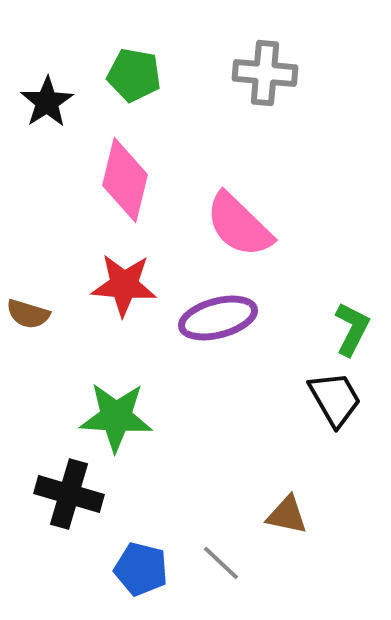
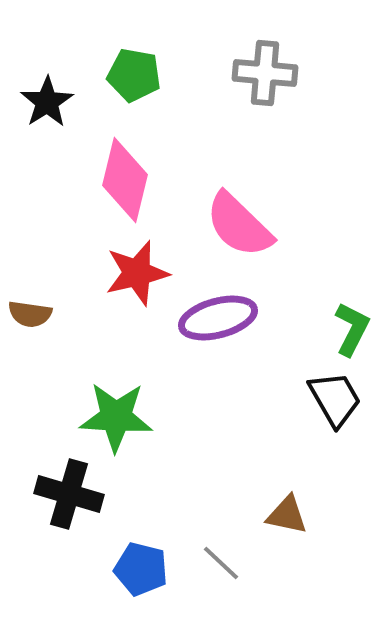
red star: moved 13 px right, 12 px up; rotated 18 degrees counterclockwise
brown semicircle: moved 2 px right; rotated 9 degrees counterclockwise
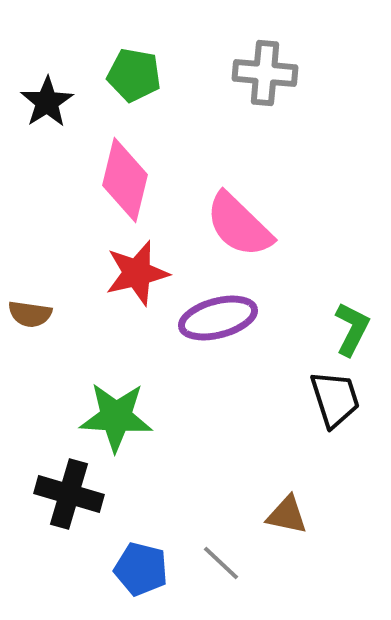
black trapezoid: rotated 12 degrees clockwise
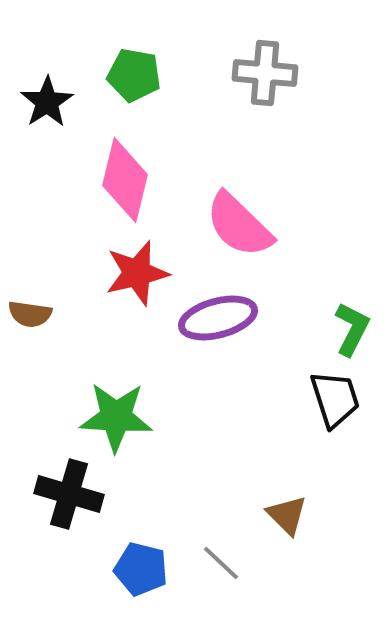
brown triangle: rotated 33 degrees clockwise
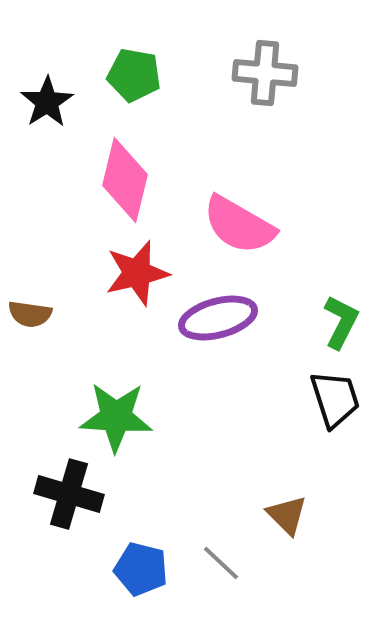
pink semicircle: rotated 14 degrees counterclockwise
green L-shape: moved 11 px left, 7 px up
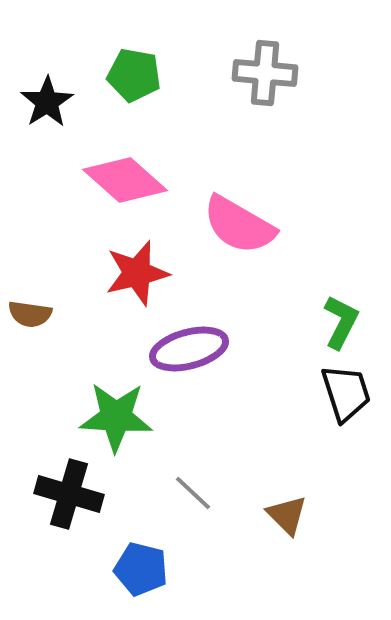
pink diamond: rotated 62 degrees counterclockwise
purple ellipse: moved 29 px left, 31 px down
black trapezoid: moved 11 px right, 6 px up
gray line: moved 28 px left, 70 px up
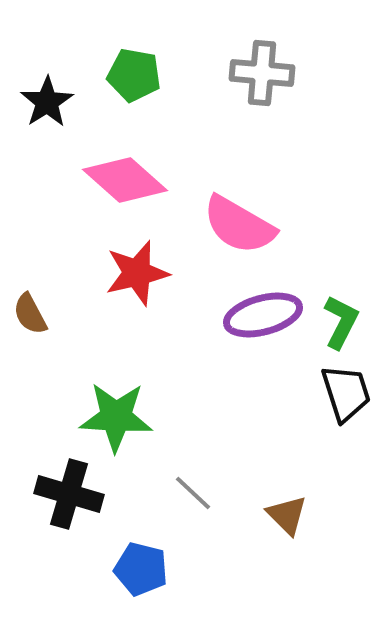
gray cross: moved 3 px left
brown semicircle: rotated 54 degrees clockwise
purple ellipse: moved 74 px right, 34 px up
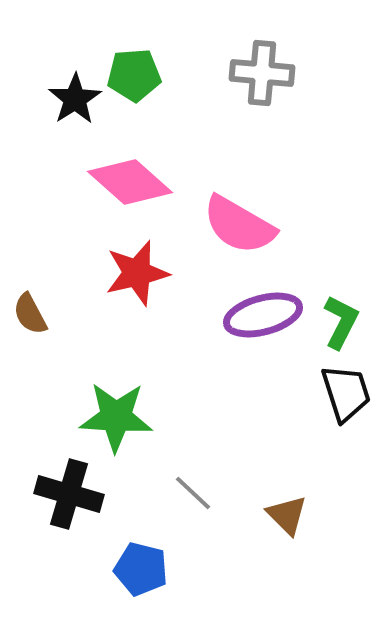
green pentagon: rotated 14 degrees counterclockwise
black star: moved 28 px right, 3 px up
pink diamond: moved 5 px right, 2 px down
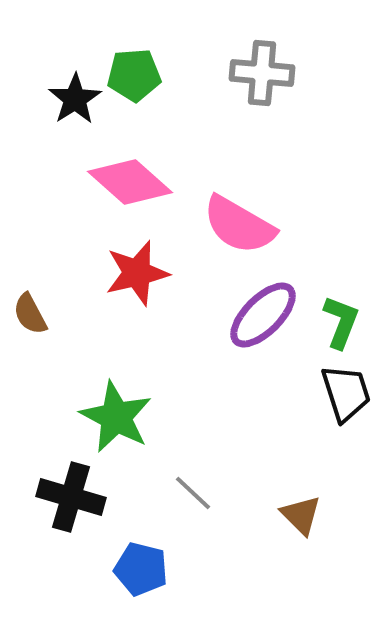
purple ellipse: rotated 30 degrees counterclockwise
green L-shape: rotated 6 degrees counterclockwise
green star: rotated 24 degrees clockwise
black cross: moved 2 px right, 3 px down
brown triangle: moved 14 px right
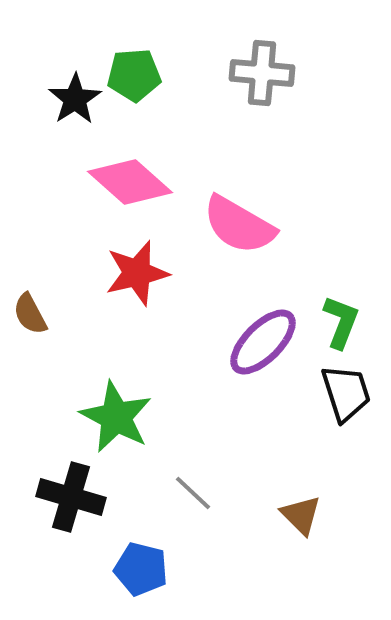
purple ellipse: moved 27 px down
